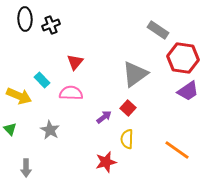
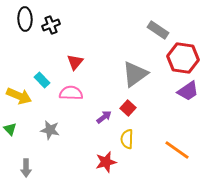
gray star: rotated 18 degrees counterclockwise
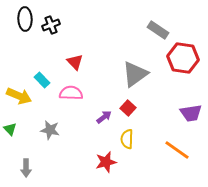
red triangle: rotated 24 degrees counterclockwise
purple trapezoid: moved 3 px right, 22 px down; rotated 25 degrees clockwise
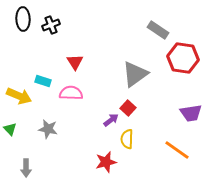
black ellipse: moved 2 px left
red triangle: rotated 12 degrees clockwise
cyan rectangle: moved 1 px right, 1 px down; rotated 28 degrees counterclockwise
purple arrow: moved 7 px right, 3 px down
gray star: moved 2 px left, 1 px up
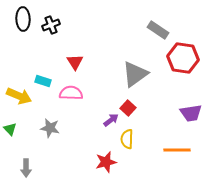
gray star: moved 2 px right, 1 px up
orange line: rotated 36 degrees counterclockwise
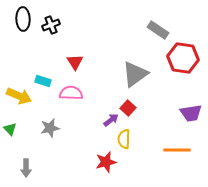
gray star: rotated 24 degrees counterclockwise
yellow semicircle: moved 3 px left
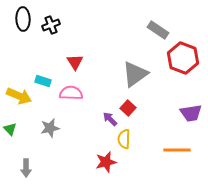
red hexagon: rotated 12 degrees clockwise
purple arrow: moved 1 px left, 1 px up; rotated 98 degrees counterclockwise
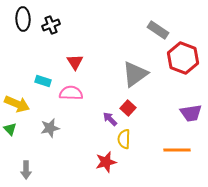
yellow arrow: moved 2 px left, 8 px down
gray arrow: moved 2 px down
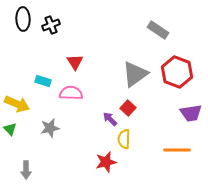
red hexagon: moved 6 px left, 14 px down
